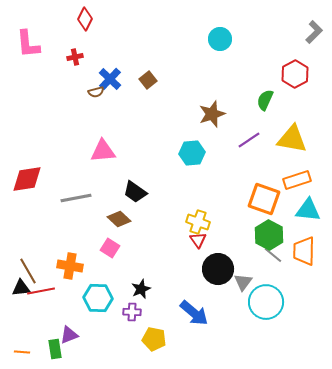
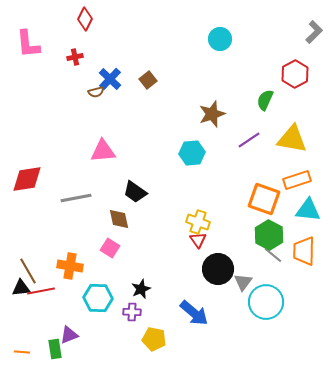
brown diamond at (119, 219): rotated 35 degrees clockwise
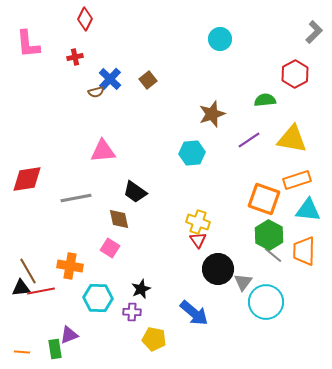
green semicircle at (265, 100): rotated 60 degrees clockwise
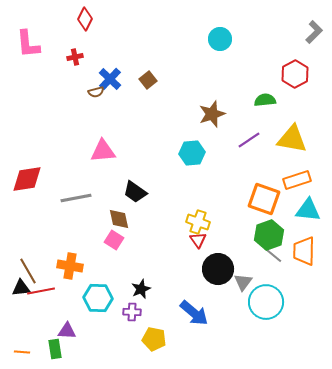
green hexagon at (269, 235): rotated 12 degrees clockwise
pink square at (110, 248): moved 4 px right, 8 px up
purple triangle at (69, 335): moved 2 px left, 4 px up; rotated 24 degrees clockwise
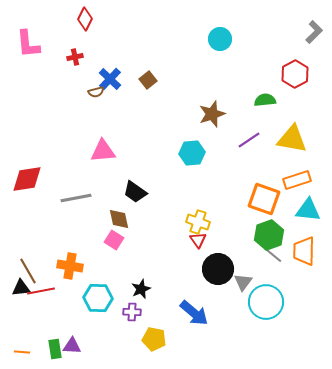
purple triangle at (67, 331): moved 5 px right, 15 px down
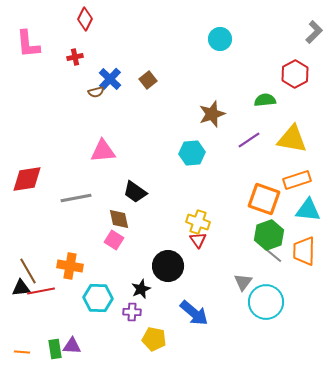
black circle at (218, 269): moved 50 px left, 3 px up
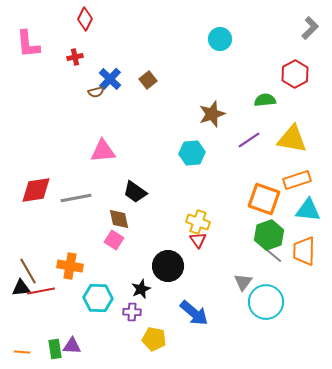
gray L-shape at (314, 32): moved 4 px left, 4 px up
red diamond at (27, 179): moved 9 px right, 11 px down
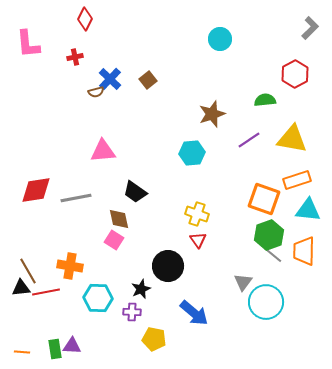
yellow cross at (198, 222): moved 1 px left, 8 px up
red line at (41, 291): moved 5 px right, 1 px down
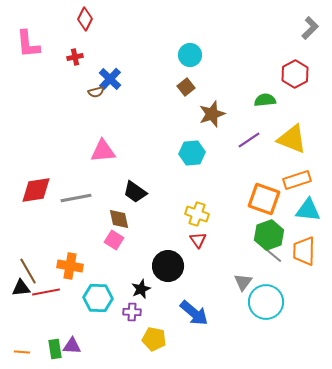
cyan circle at (220, 39): moved 30 px left, 16 px down
brown square at (148, 80): moved 38 px right, 7 px down
yellow triangle at (292, 139): rotated 12 degrees clockwise
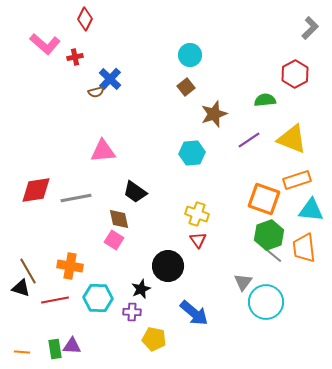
pink L-shape at (28, 44): moved 17 px right; rotated 44 degrees counterclockwise
brown star at (212, 114): moved 2 px right
cyan triangle at (308, 210): moved 3 px right
orange trapezoid at (304, 251): moved 3 px up; rotated 8 degrees counterclockwise
black triangle at (21, 288): rotated 24 degrees clockwise
red line at (46, 292): moved 9 px right, 8 px down
